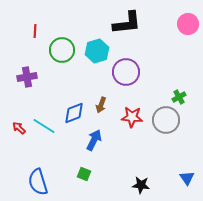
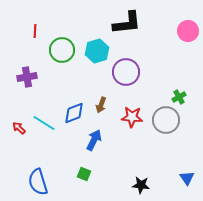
pink circle: moved 7 px down
cyan line: moved 3 px up
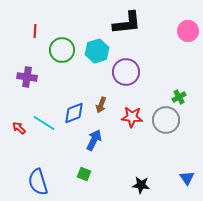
purple cross: rotated 18 degrees clockwise
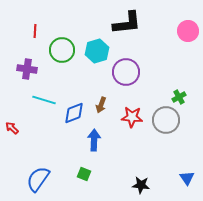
purple cross: moved 8 px up
cyan line: moved 23 px up; rotated 15 degrees counterclockwise
red arrow: moved 7 px left
blue arrow: rotated 25 degrees counterclockwise
blue semicircle: moved 3 px up; rotated 52 degrees clockwise
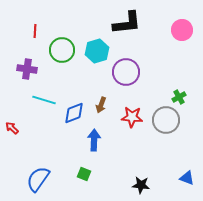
pink circle: moved 6 px left, 1 px up
blue triangle: rotated 35 degrees counterclockwise
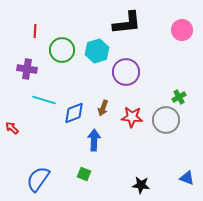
brown arrow: moved 2 px right, 3 px down
